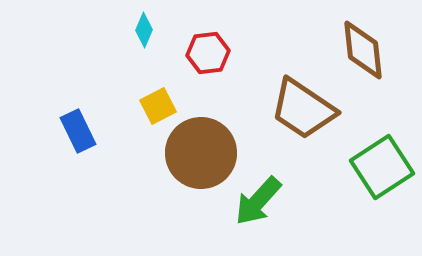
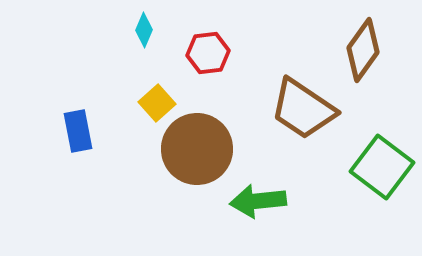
brown diamond: rotated 42 degrees clockwise
yellow square: moved 1 px left, 3 px up; rotated 15 degrees counterclockwise
blue rectangle: rotated 15 degrees clockwise
brown circle: moved 4 px left, 4 px up
green square: rotated 20 degrees counterclockwise
green arrow: rotated 42 degrees clockwise
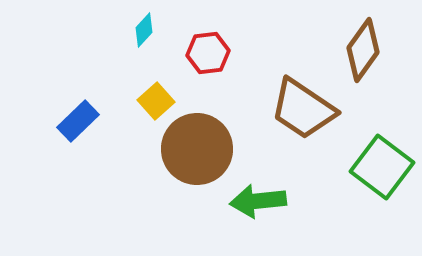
cyan diamond: rotated 20 degrees clockwise
yellow square: moved 1 px left, 2 px up
blue rectangle: moved 10 px up; rotated 57 degrees clockwise
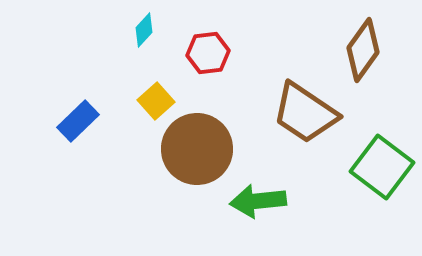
brown trapezoid: moved 2 px right, 4 px down
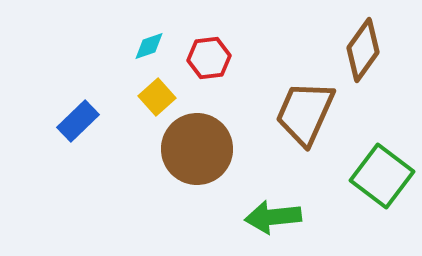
cyan diamond: moved 5 px right, 16 px down; rotated 28 degrees clockwise
red hexagon: moved 1 px right, 5 px down
yellow square: moved 1 px right, 4 px up
brown trapezoid: rotated 80 degrees clockwise
green square: moved 9 px down
green arrow: moved 15 px right, 16 px down
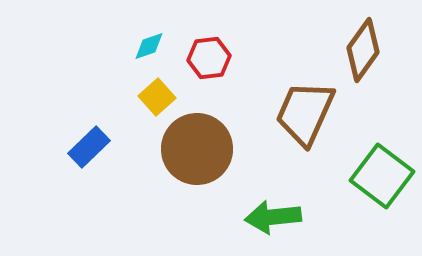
blue rectangle: moved 11 px right, 26 px down
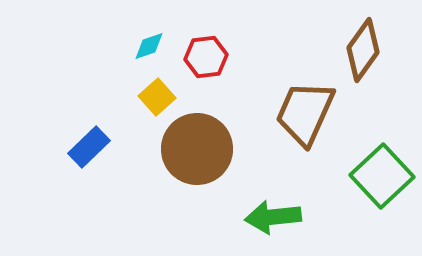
red hexagon: moved 3 px left, 1 px up
green square: rotated 10 degrees clockwise
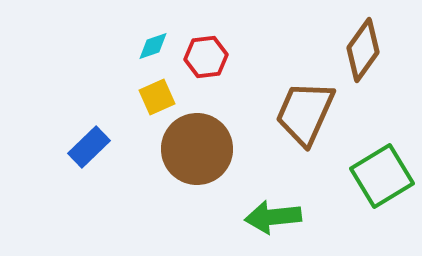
cyan diamond: moved 4 px right
yellow square: rotated 18 degrees clockwise
green square: rotated 12 degrees clockwise
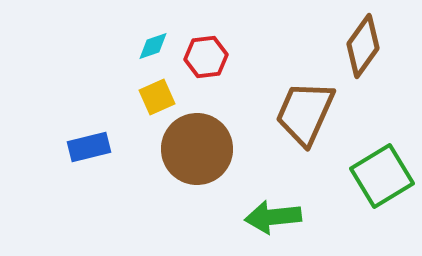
brown diamond: moved 4 px up
blue rectangle: rotated 30 degrees clockwise
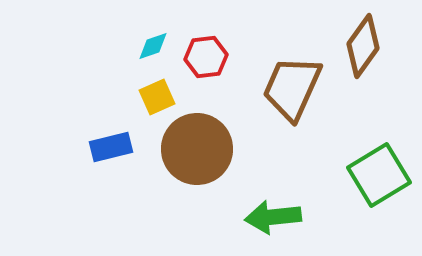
brown trapezoid: moved 13 px left, 25 px up
blue rectangle: moved 22 px right
green square: moved 3 px left, 1 px up
